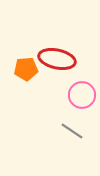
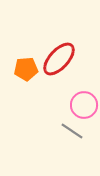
red ellipse: moved 2 px right; rotated 60 degrees counterclockwise
pink circle: moved 2 px right, 10 px down
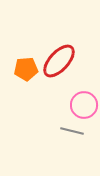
red ellipse: moved 2 px down
gray line: rotated 20 degrees counterclockwise
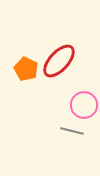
orange pentagon: rotated 30 degrees clockwise
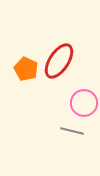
red ellipse: rotated 9 degrees counterclockwise
pink circle: moved 2 px up
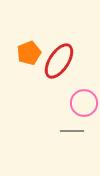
orange pentagon: moved 3 px right, 16 px up; rotated 25 degrees clockwise
gray line: rotated 15 degrees counterclockwise
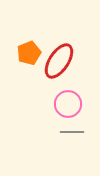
pink circle: moved 16 px left, 1 px down
gray line: moved 1 px down
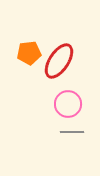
orange pentagon: rotated 15 degrees clockwise
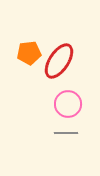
gray line: moved 6 px left, 1 px down
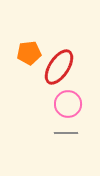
red ellipse: moved 6 px down
